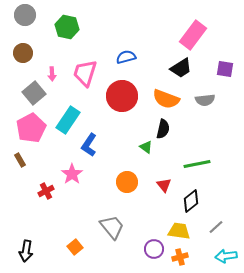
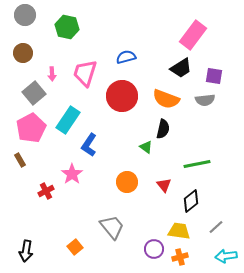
purple square: moved 11 px left, 7 px down
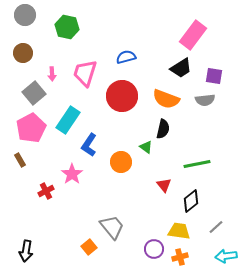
orange circle: moved 6 px left, 20 px up
orange square: moved 14 px right
